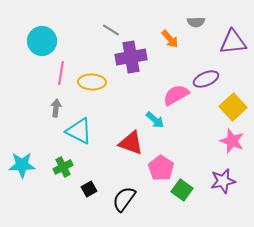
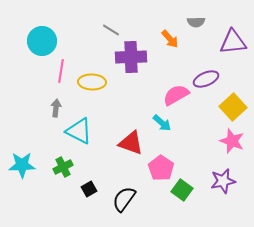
purple cross: rotated 8 degrees clockwise
pink line: moved 2 px up
cyan arrow: moved 7 px right, 3 px down
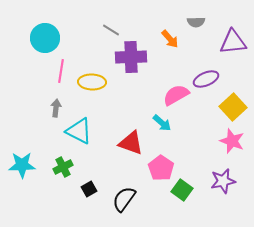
cyan circle: moved 3 px right, 3 px up
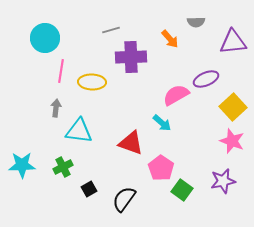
gray line: rotated 48 degrees counterclockwise
cyan triangle: rotated 20 degrees counterclockwise
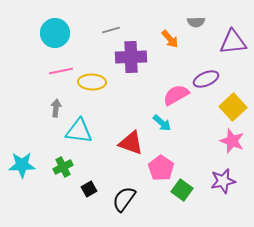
cyan circle: moved 10 px right, 5 px up
pink line: rotated 70 degrees clockwise
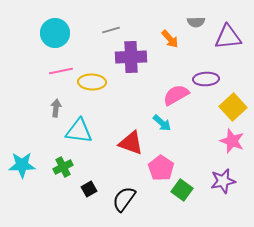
purple triangle: moved 5 px left, 5 px up
purple ellipse: rotated 20 degrees clockwise
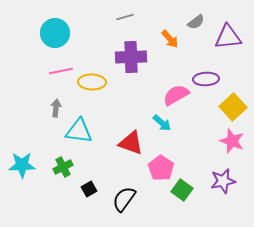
gray semicircle: rotated 36 degrees counterclockwise
gray line: moved 14 px right, 13 px up
